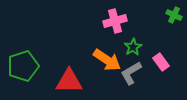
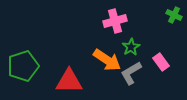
green star: moved 2 px left
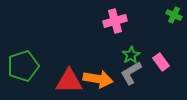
green star: moved 8 px down
orange arrow: moved 9 px left, 19 px down; rotated 24 degrees counterclockwise
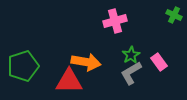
pink rectangle: moved 2 px left
orange arrow: moved 12 px left, 17 px up
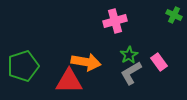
green star: moved 2 px left
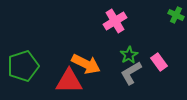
green cross: moved 2 px right
pink cross: rotated 15 degrees counterclockwise
orange arrow: moved 2 px down; rotated 16 degrees clockwise
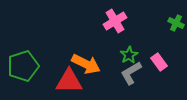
green cross: moved 8 px down
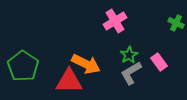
green pentagon: rotated 20 degrees counterclockwise
